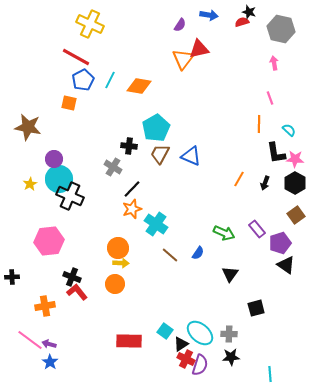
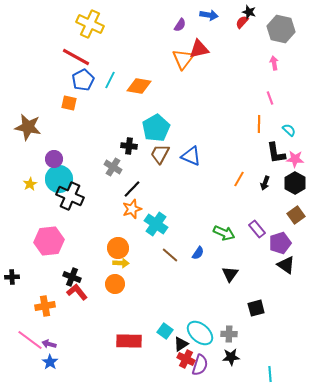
red semicircle at (242, 22): rotated 32 degrees counterclockwise
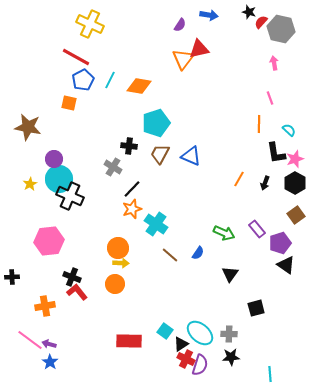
red semicircle at (242, 22): moved 19 px right
cyan pentagon at (156, 128): moved 5 px up; rotated 12 degrees clockwise
pink star at (295, 159): rotated 24 degrees counterclockwise
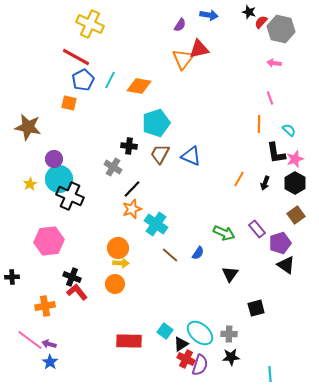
pink arrow at (274, 63): rotated 72 degrees counterclockwise
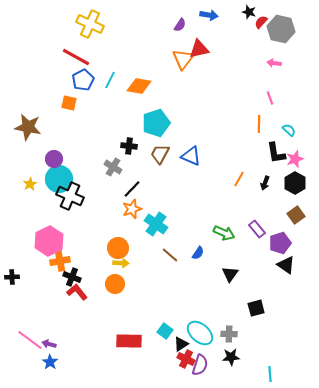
pink hexagon at (49, 241): rotated 20 degrees counterclockwise
orange cross at (45, 306): moved 15 px right, 45 px up
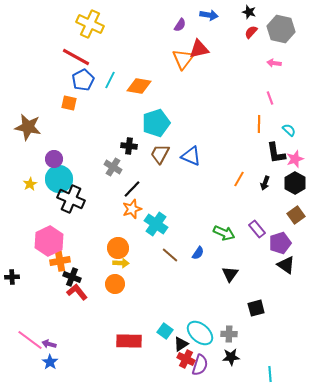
red semicircle at (261, 22): moved 10 px left, 10 px down
black cross at (70, 196): moved 1 px right, 3 px down
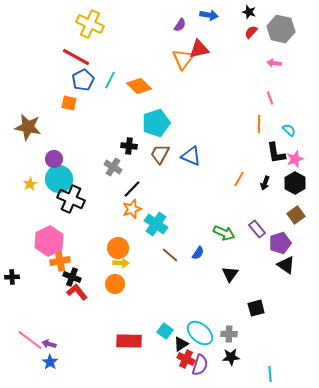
orange diamond at (139, 86): rotated 35 degrees clockwise
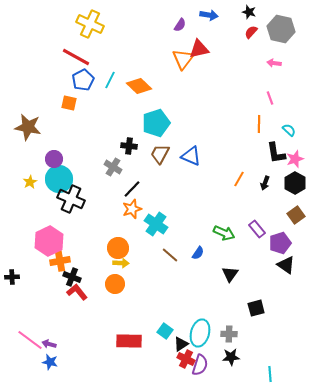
yellow star at (30, 184): moved 2 px up
cyan ellipse at (200, 333): rotated 64 degrees clockwise
blue star at (50, 362): rotated 21 degrees counterclockwise
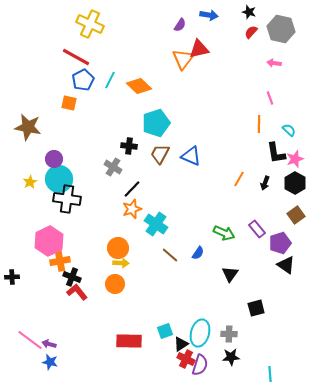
black cross at (71, 199): moved 4 px left; rotated 16 degrees counterclockwise
cyan square at (165, 331): rotated 35 degrees clockwise
